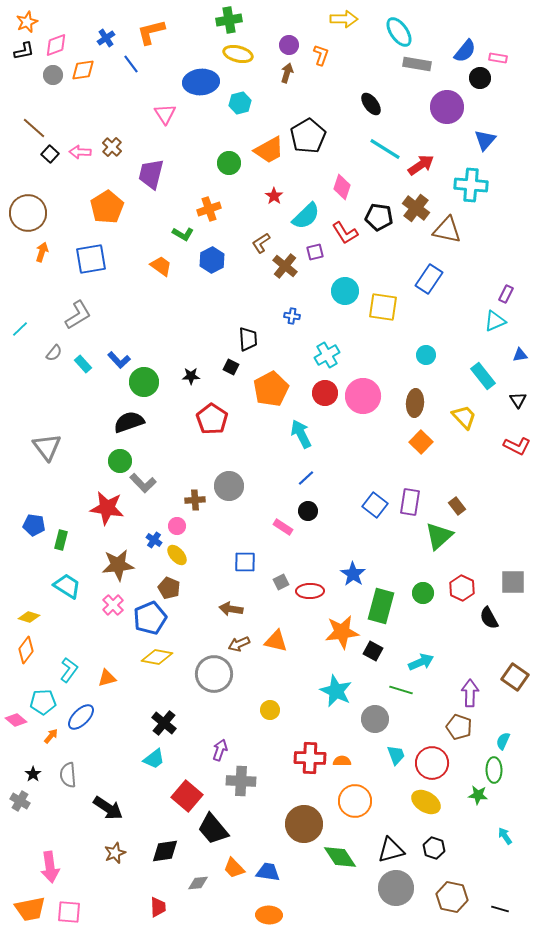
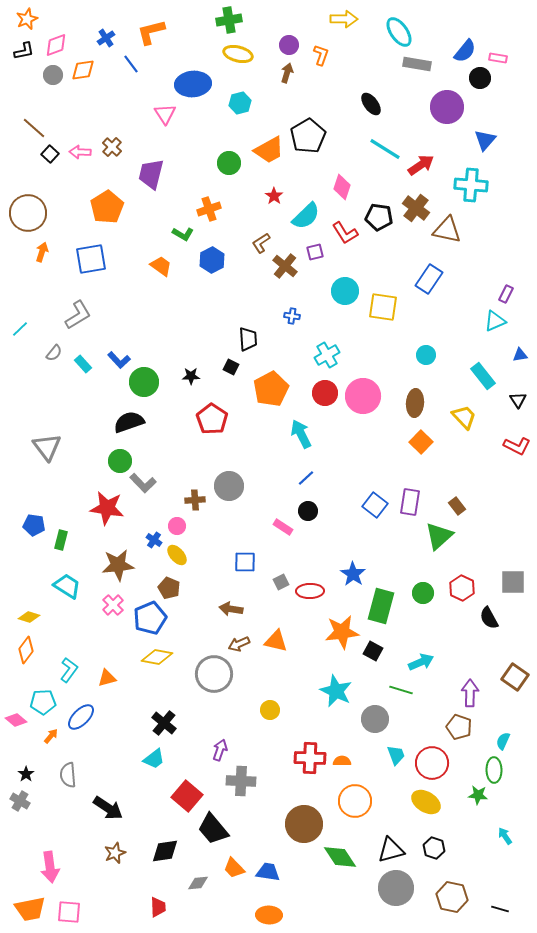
orange star at (27, 22): moved 3 px up
blue ellipse at (201, 82): moved 8 px left, 2 px down
black star at (33, 774): moved 7 px left
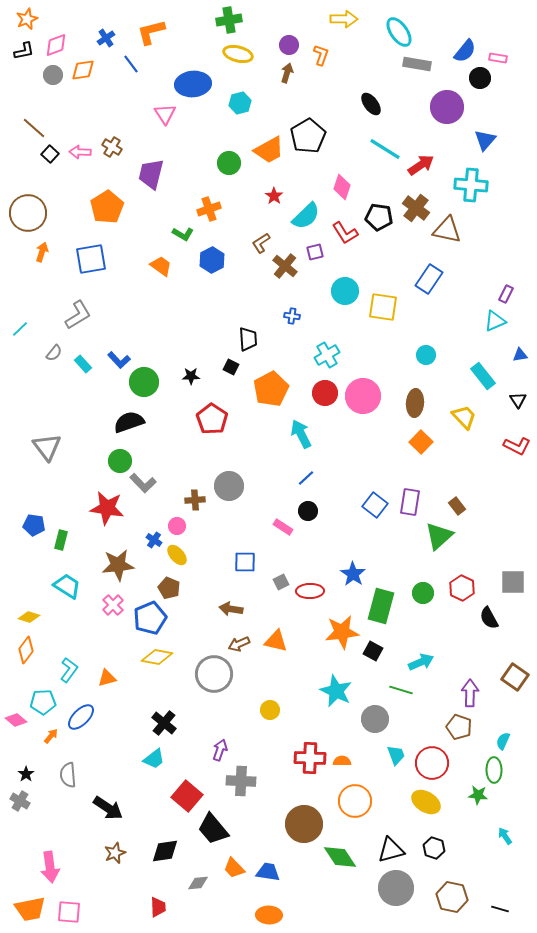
brown cross at (112, 147): rotated 12 degrees counterclockwise
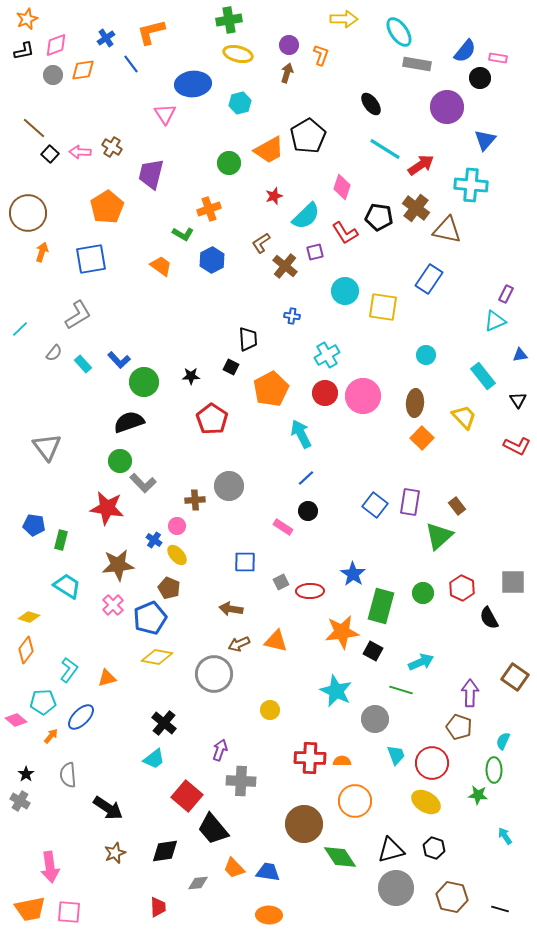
red star at (274, 196): rotated 18 degrees clockwise
orange square at (421, 442): moved 1 px right, 4 px up
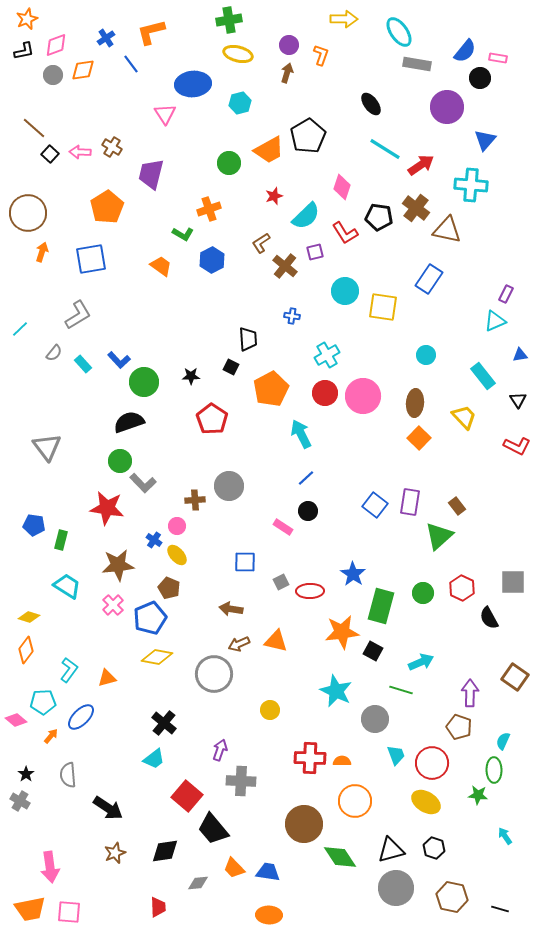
orange square at (422, 438): moved 3 px left
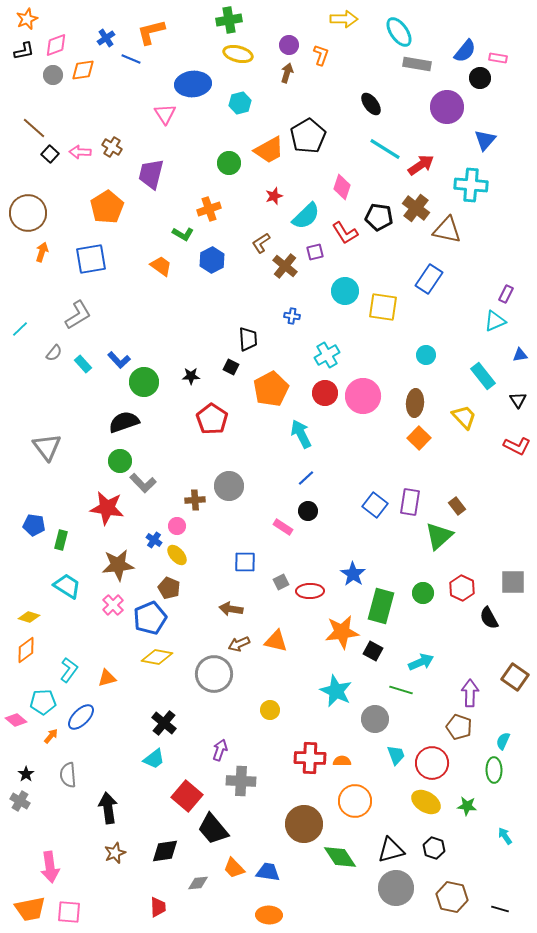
blue line at (131, 64): moved 5 px up; rotated 30 degrees counterclockwise
black semicircle at (129, 422): moved 5 px left
orange diamond at (26, 650): rotated 16 degrees clockwise
green star at (478, 795): moved 11 px left, 11 px down
black arrow at (108, 808): rotated 132 degrees counterclockwise
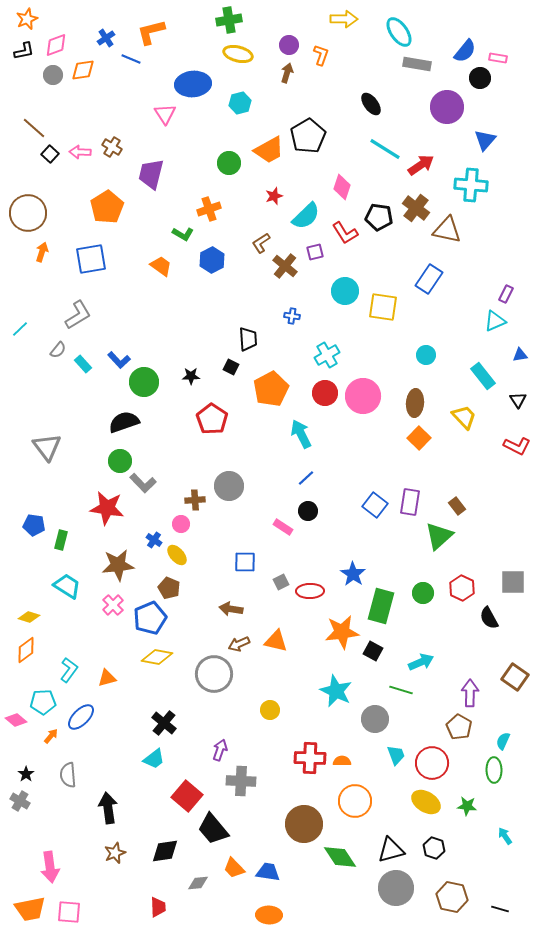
gray semicircle at (54, 353): moved 4 px right, 3 px up
pink circle at (177, 526): moved 4 px right, 2 px up
brown pentagon at (459, 727): rotated 10 degrees clockwise
